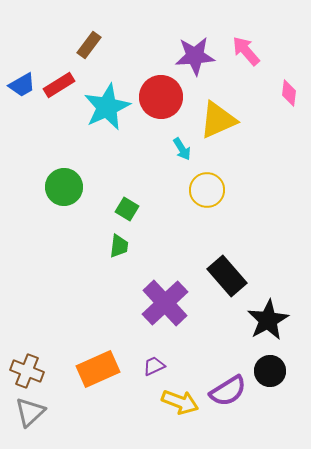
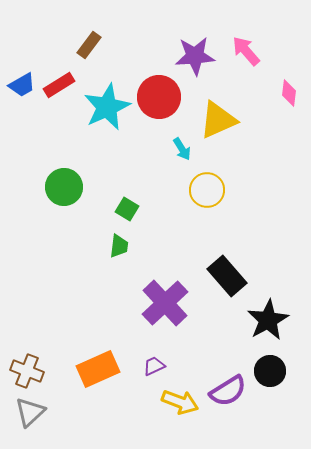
red circle: moved 2 px left
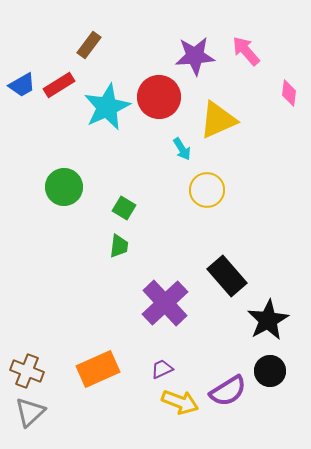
green square: moved 3 px left, 1 px up
purple trapezoid: moved 8 px right, 3 px down
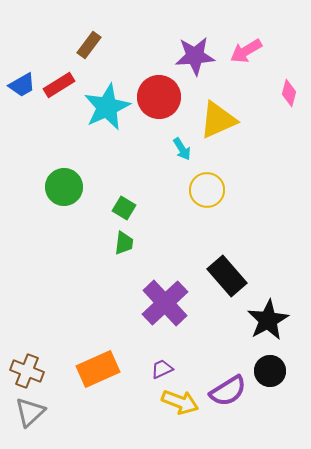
pink arrow: rotated 80 degrees counterclockwise
pink diamond: rotated 8 degrees clockwise
green trapezoid: moved 5 px right, 3 px up
